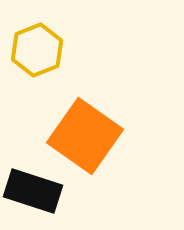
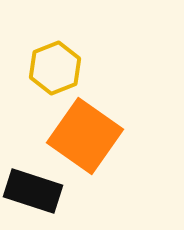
yellow hexagon: moved 18 px right, 18 px down
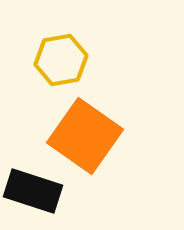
yellow hexagon: moved 6 px right, 8 px up; rotated 12 degrees clockwise
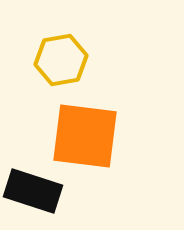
orange square: rotated 28 degrees counterclockwise
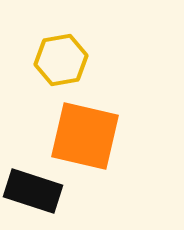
orange square: rotated 6 degrees clockwise
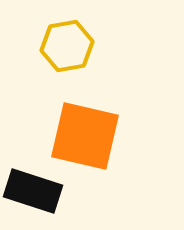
yellow hexagon: moved 6 px right, 14 px up
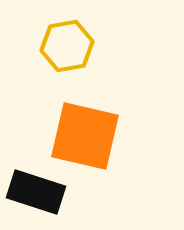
black rectangle: moved 3 px right, 1 px down
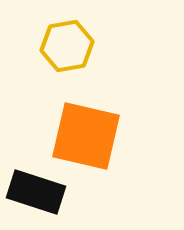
orange square: moved 1 px right
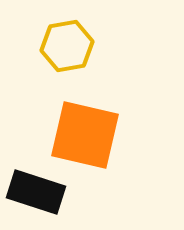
orange square: moved 1 px left, 1 px up
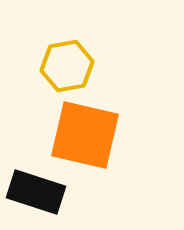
yellow hexagon: moved 20 px down
